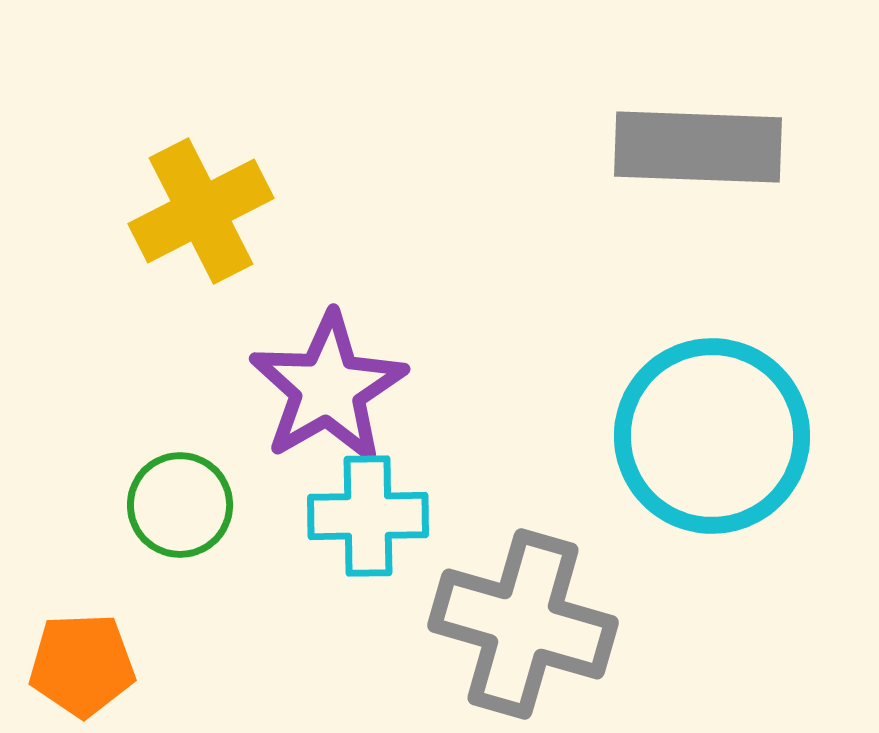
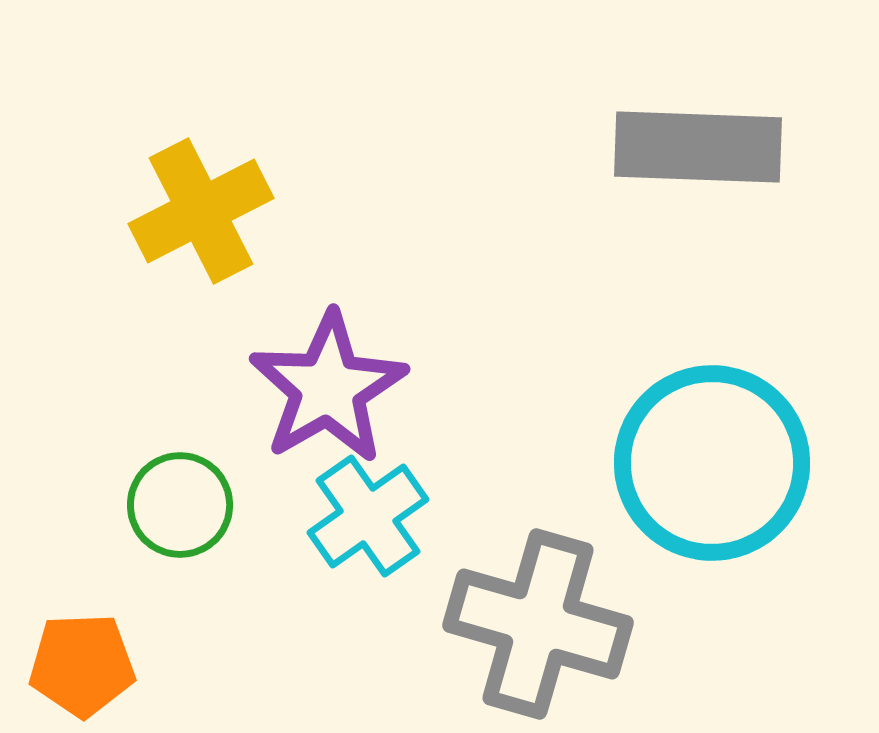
cyan circle: moved 27 px down
cyan cross: rotated 34 degrees counterclockwise
gray cross: moved 15 px right
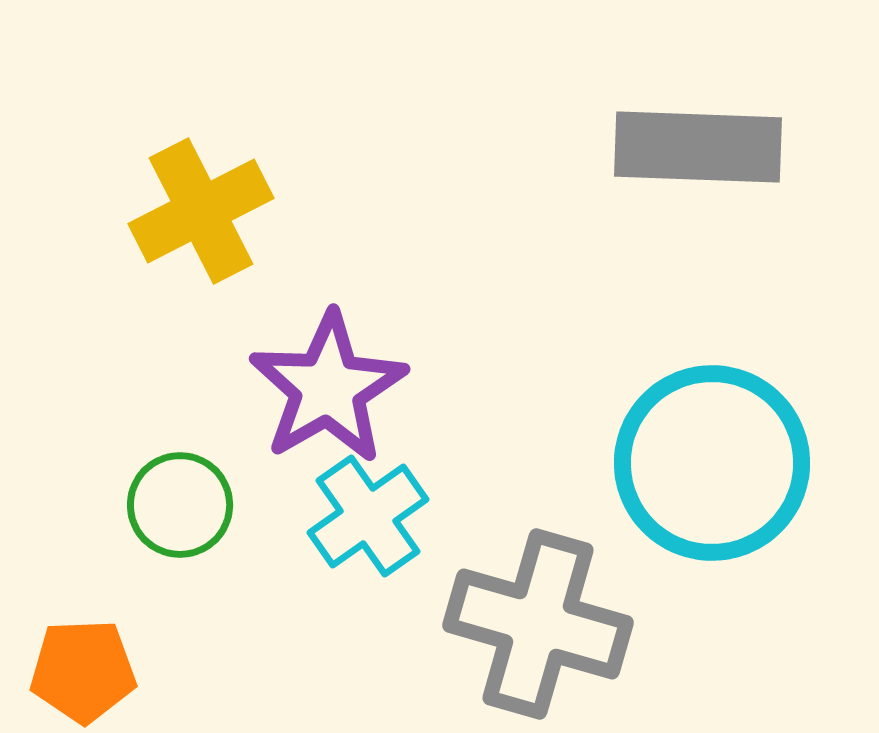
orange pentagon: moved 1 px right, 6 px down
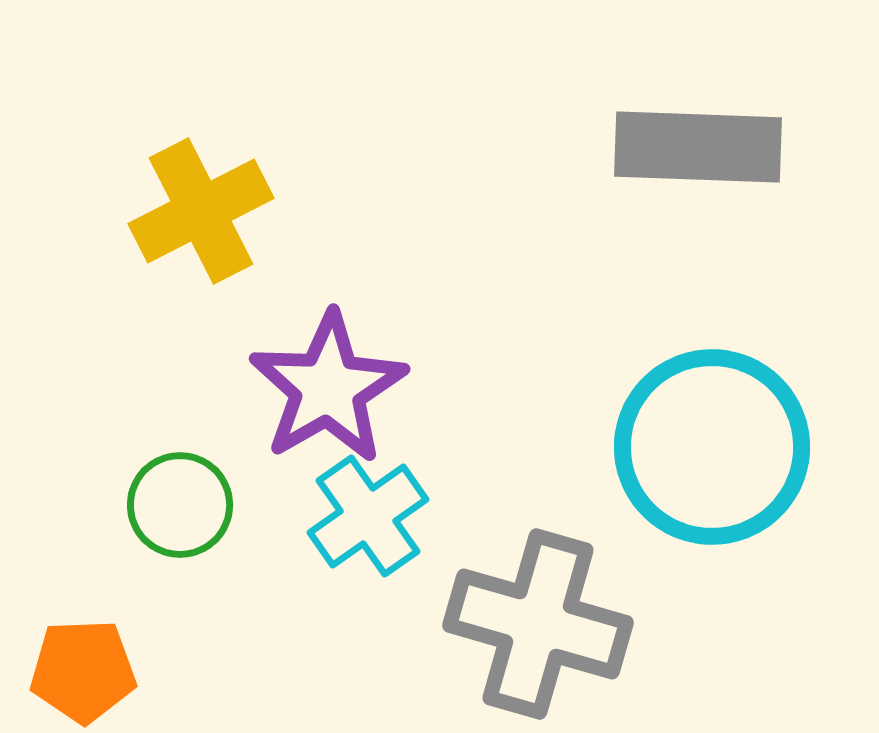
cyan circle: moved 16 px up
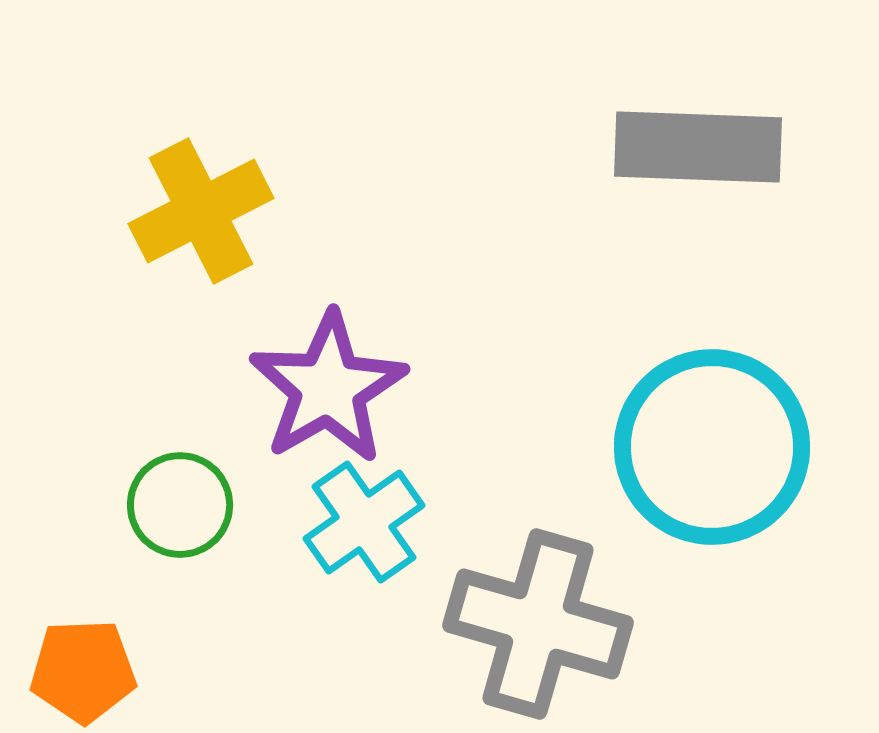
cyan cross: moved 4 px left, 6 px down
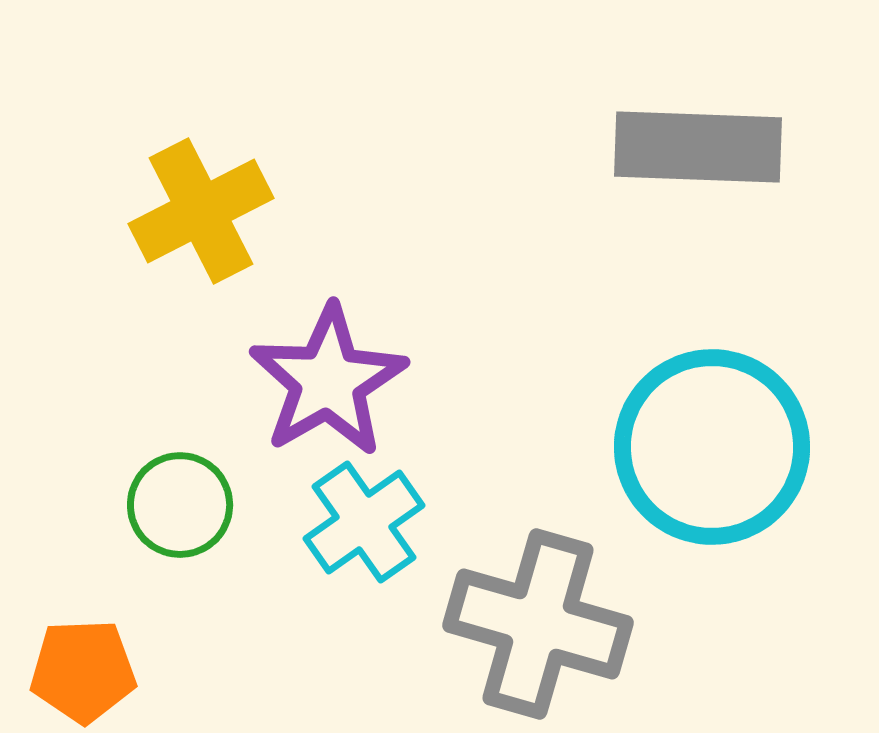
purple star: moved 7 px up
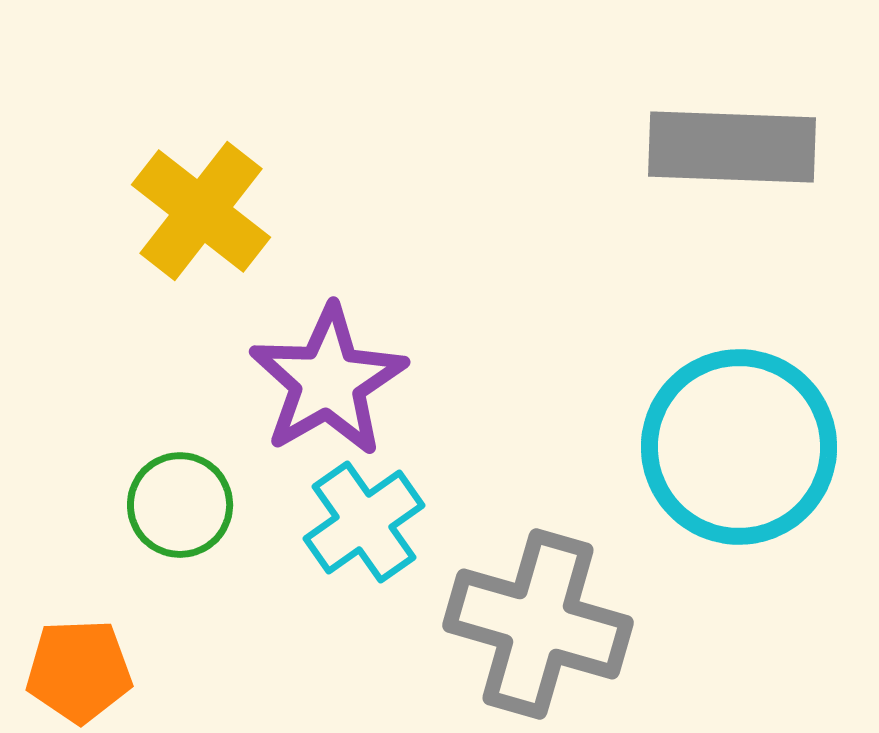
gray rectangle: moved 34 px right
yellow cross: rotated 25 degrees counterclockwise
cyan circle: moved 27 px right
orange pentagon: moved 4 px left
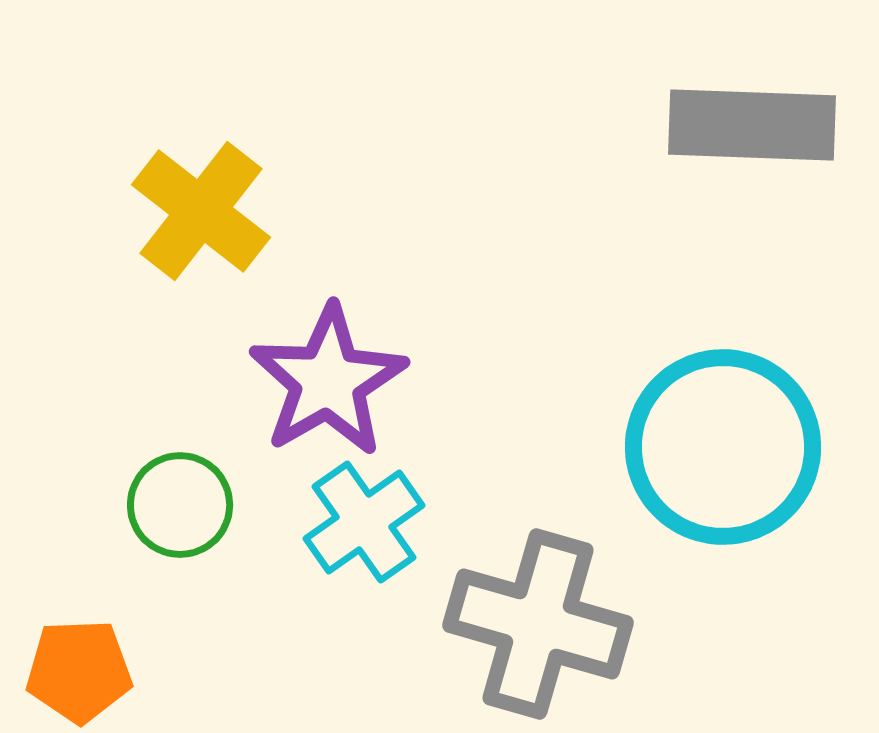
gray rectangle: moved 20 px right, 22 px up
cyan circle: moved 16 px left
